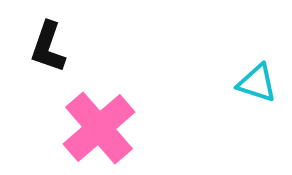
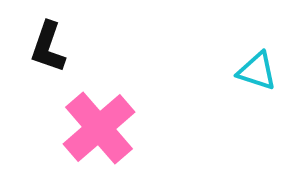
cyan triangle: moved 12 px up
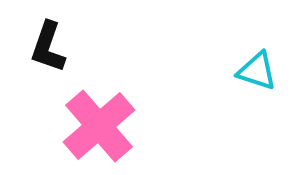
pink cross: moved 2 px up
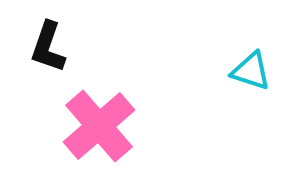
cyan triangle: moved 6 px left
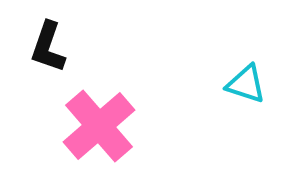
cyan triangle: moved 5 px left, 13 px down
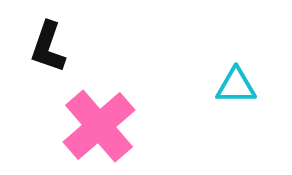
cyan triangle: moved 10 px left, 2 px down; rotated 18 degrees counterclockwise
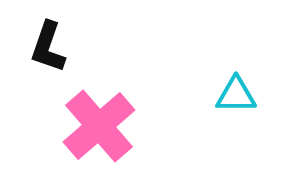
cyan triangle: moved 9 px down
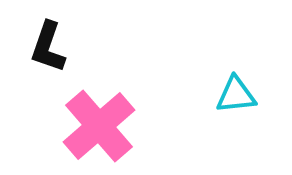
cyan triangle: rotated 6 degrees counterclockwise
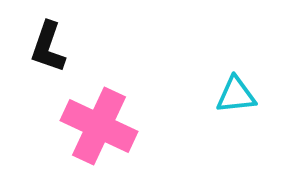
pink cross: rotated 24 degrees counterclockwise
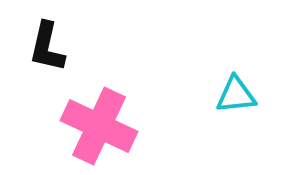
black L-shape: moved 1 px left; rotated 6 degrees counterclockwise
